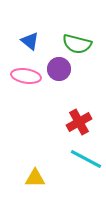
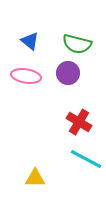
purple circle: moved 9 px right, 4 px down
red cross: rotated 30 degrees counterclockwise
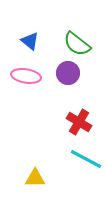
green semicircle: rotated 24 degrees clockwise
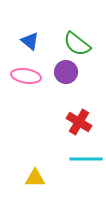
purple circle: moved 2 px left, 1 px up
cyan line: rotated 28 degrees counterclockwise
